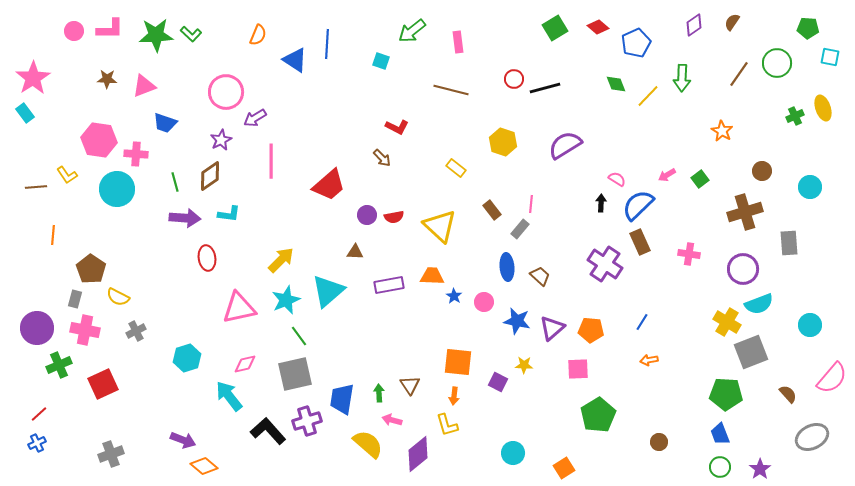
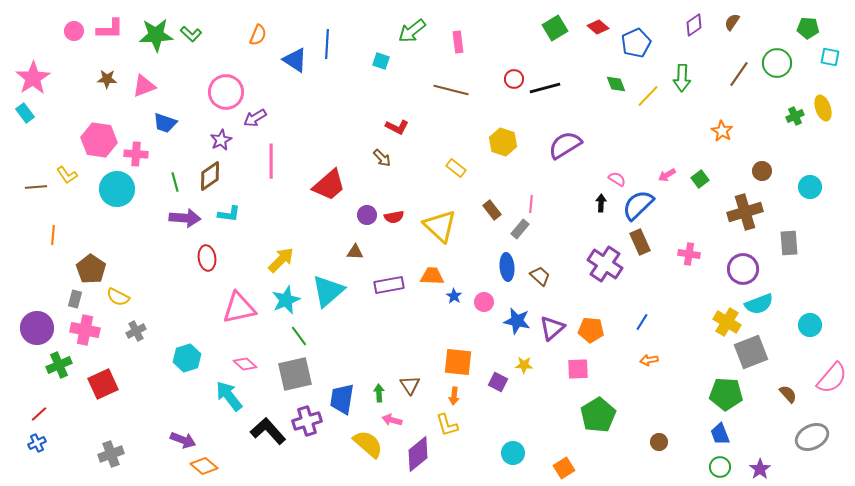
pink diamond at (245, 364): rotated 55 degrees clockwise
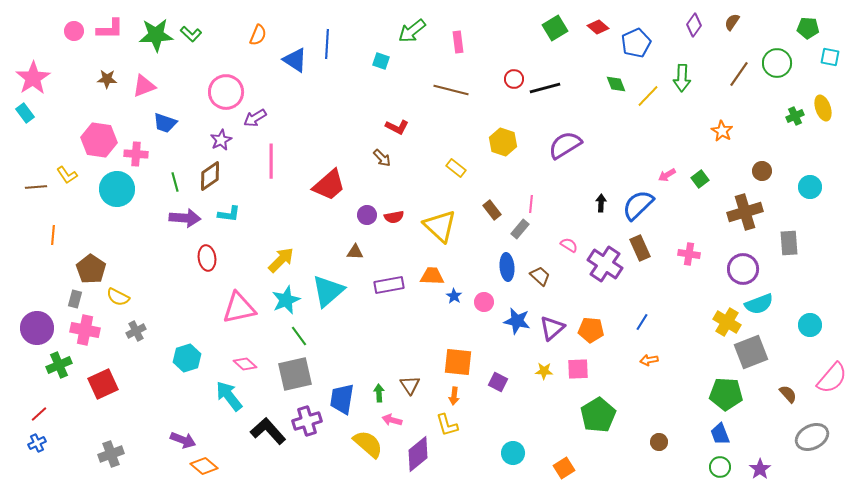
purple diamond at (694, 25): rotated 20 degrees counterclockwise
pink semicircle at (617, 179): moved 48 px left, 66 px down
brown rectangle at (640, 242): moved 6 px down
yellow star at (524, 365): moved 20 px right, 6 px down
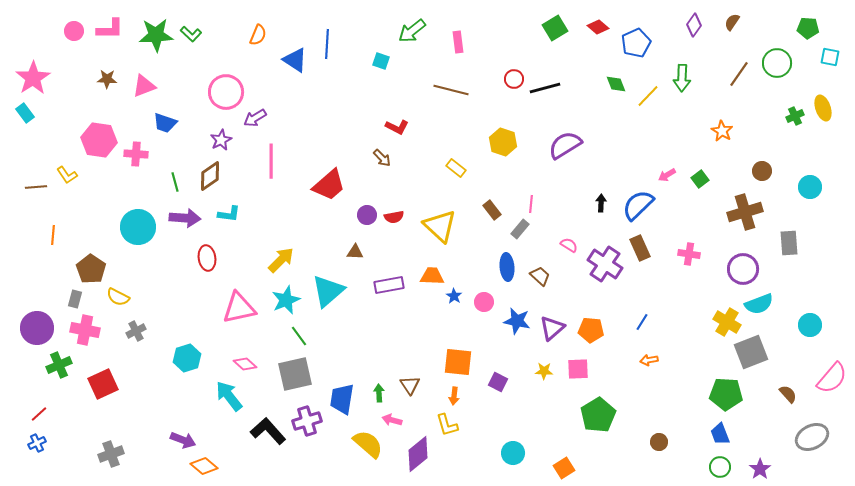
cyan circle at (117, 189): moved 21 px right, 38 px down
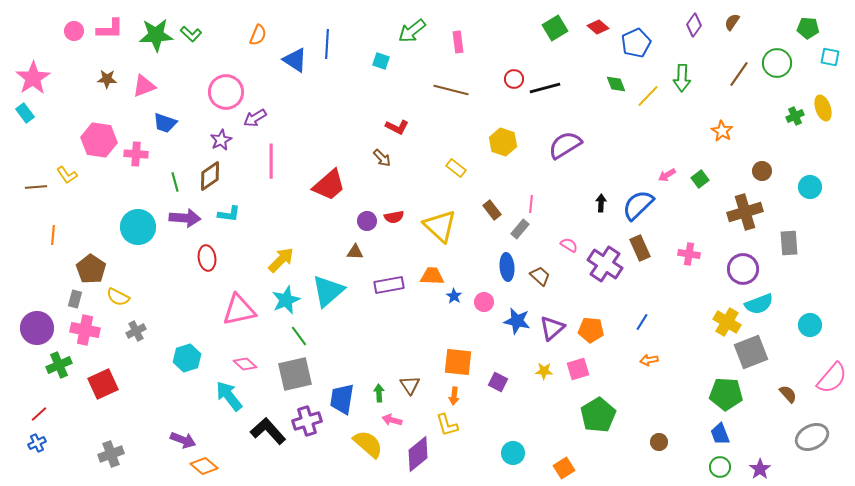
purple circle at (367, 215): moved 6 px down
pink triangle at (239, 308): moved 2 px down
pink square at (578, 369): rotated 15 degrees counterclockwise
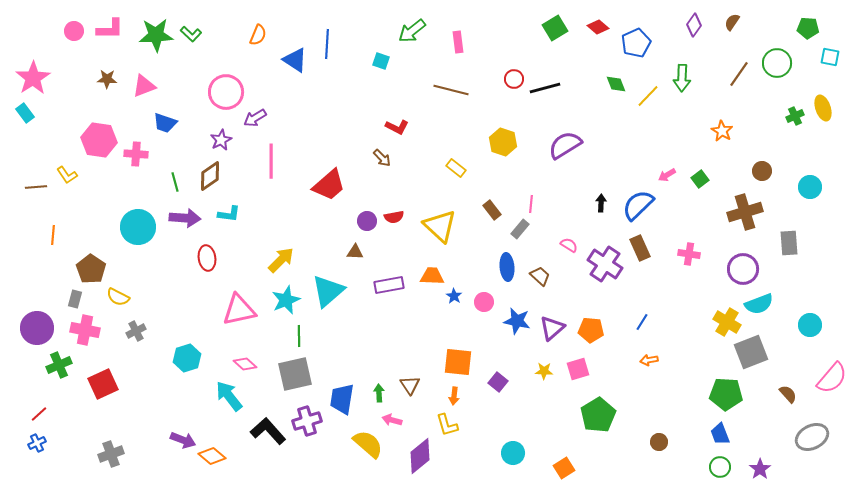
green line at (299, 336): rotated 35 degrees clockwise
purple square at (498, 382): rotated 12 degrees clockwise
purple diamond at (418, 454): moved 2 px right, 2 px down
orange diamond at (204, 466): moved 8 px right, 10 px up
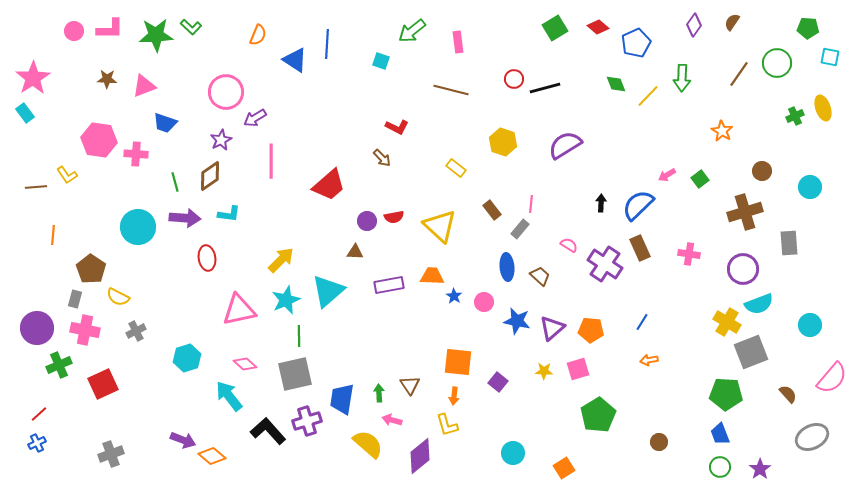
green L-shape at (191, 34): moved 7 px up
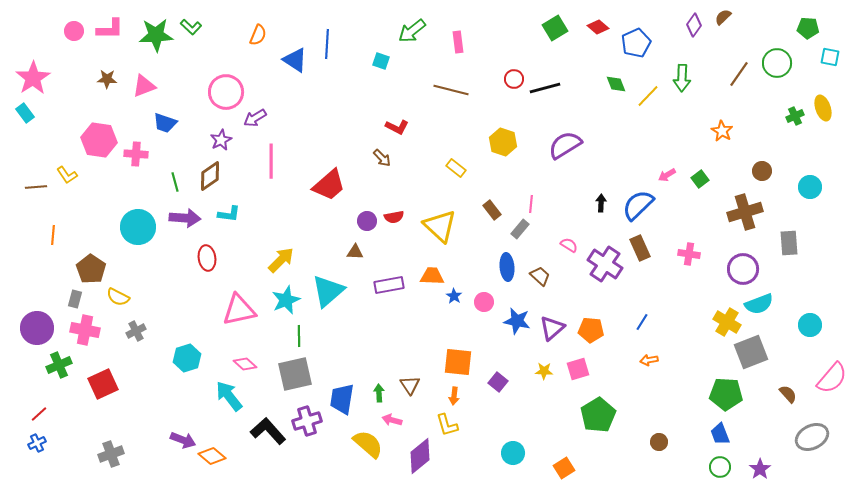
brown semicircle at (732, 22): moved 9 px left, 5 px up; rotated 12 degrees clockwise
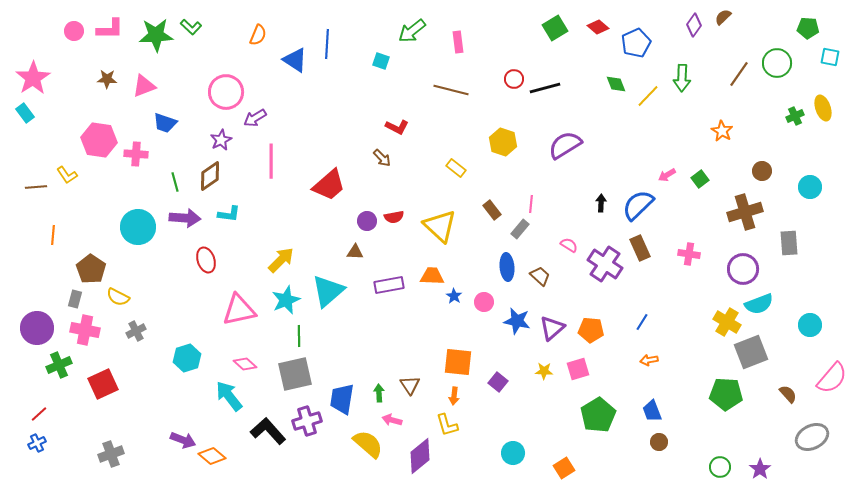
red ellipse at (207, 258): moved 1 px left, 2 px down; rotated 10 degrees counterclockwise
blue trapezoid at (720, 434): moved 68 px left, 23 px up
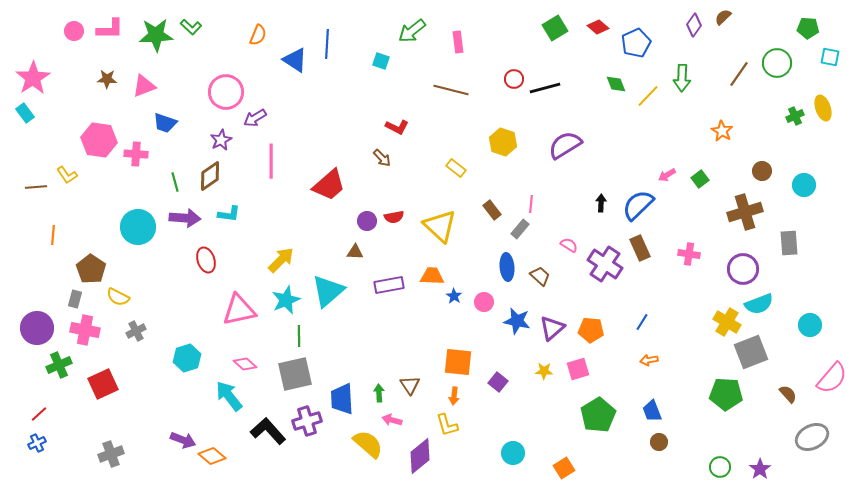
cyan circle at (810, 187): moved 6 px left, 2 px up
blue trapezoid at (342, 399): rotated 12 degrees counterclockwise
